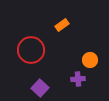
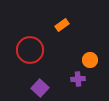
red circle: moved 1 px left
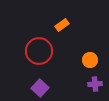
red circle: moved 9 px right, 1 px down
purple cross: moved 17 px right, 5 px down
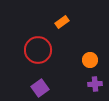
orange rectangle: moved 3 px up
red circle: moved 1 px left, 1 px up
purple square: rotated 12 degrees clockwise
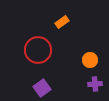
purple square: moved 2 px right
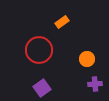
red circle: moved 1 px right
orange circle: moved 3 px left, 1 px up
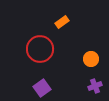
red circle: moved 1 px right, 1 px up
orange circle: moved 4 px right
purple cross: moved 2 px down; rotated 16 degrees counterclockwise
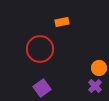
orange rectangle: rotated 24 degrees clockwise
orange circle: moved 8 px right, 9 px down
purple cross: rotated 24 degrees counterclockwise
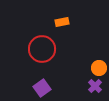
red circle: moved 2 px right
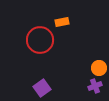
red circle: moved 2 px left, 9 px up
purple cross: rotated 24 degrees clockwise
